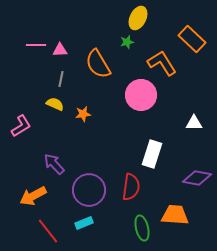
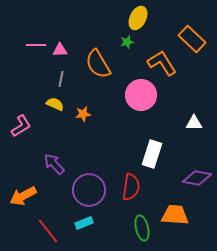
orange arrow: moved 10 px left
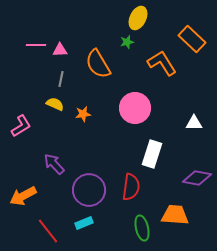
pink circle: moved 6 px left, 13 px down
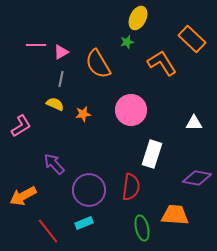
pink triangle: moved 1 px right, 2 px down; rotated 28 degrees counterclockwise
pink circle: moved 4 px left, 2 px down
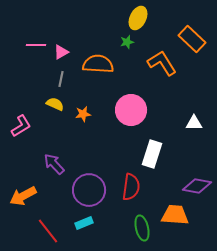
orange semicircle: rotated 124 degrees clockwise
purple diamond: moved 8 px down
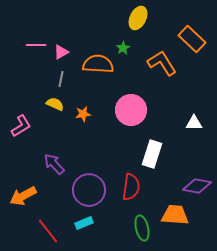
green star: moved 4 px left, 6 px down; rotated 16 degrees counterclockwise
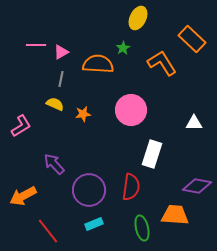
cyan rectangle: moved 10 px right, 1 px down
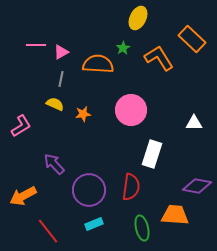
orange L-shape: moved 3 px left, 5 px up
